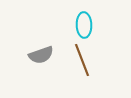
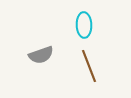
brown line: moved 7 px right, 6 px down
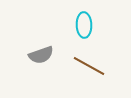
brown line: rotated 40 degrees counterclockwise
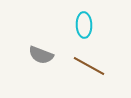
gray semicircle: rotated 40 degrees clockwise
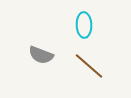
brown line: rotated 12 degrees clockwise
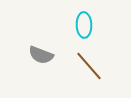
brown line: rotated 8 degrees clockwise
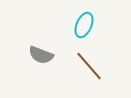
cyan ellipse: rotated 25 degrees clockwise
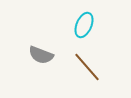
brown line: moved 2 px left, 1 px down
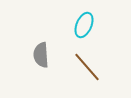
gray semicircle: rotated 65 degrees clockwise
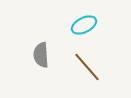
cyan ellipse: rotated 40 degrees clockwise
